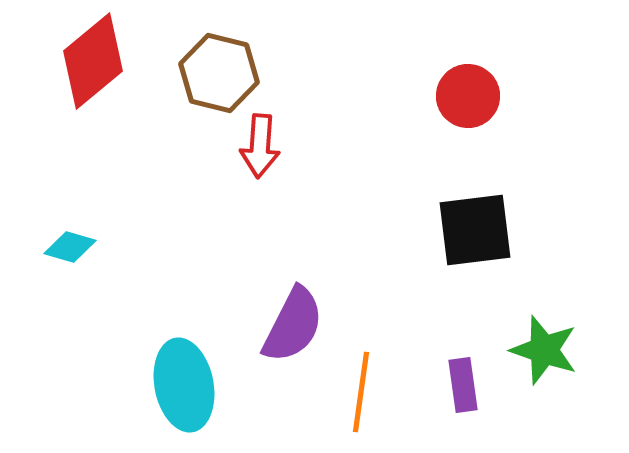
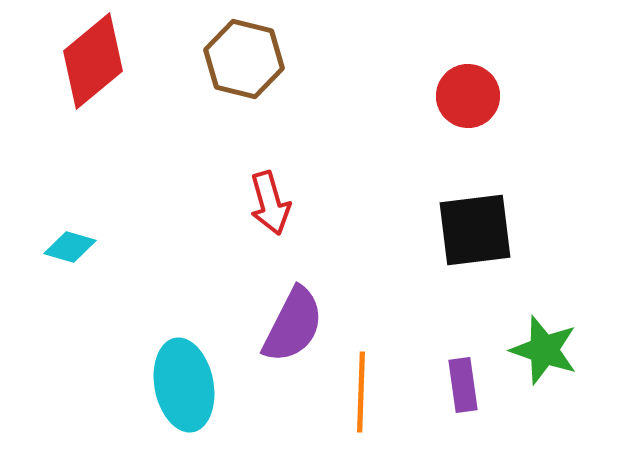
brown hexagon: moved 25 px right, 14 px up
red arrow: moved 10 px right, 57 px down; rotated 20 degrees counterclockwise
orange line: rotated 6 degrees counterclockwise
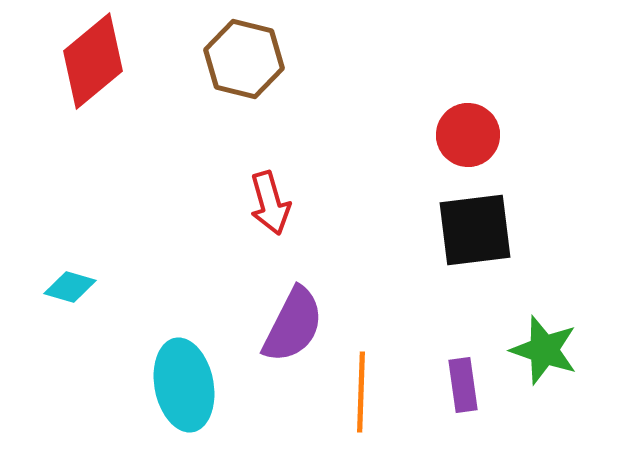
red circle: moved 39 px down
cyan diamond: moved 40 px down
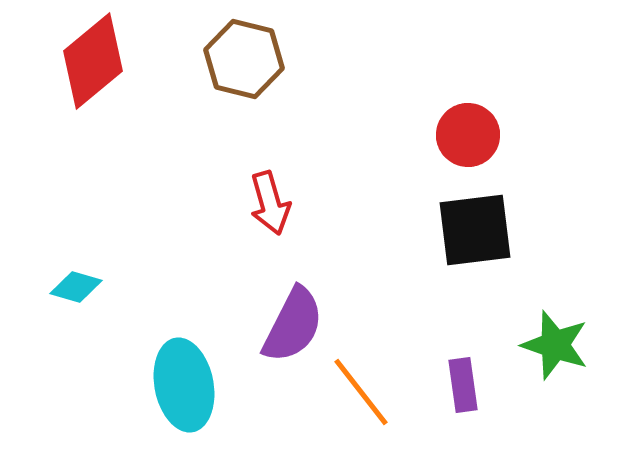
cyan diamond: moved 6 px right
green star: moved 11 px right, 5 px up
orange line: rotated 40 degrees counterclockwise
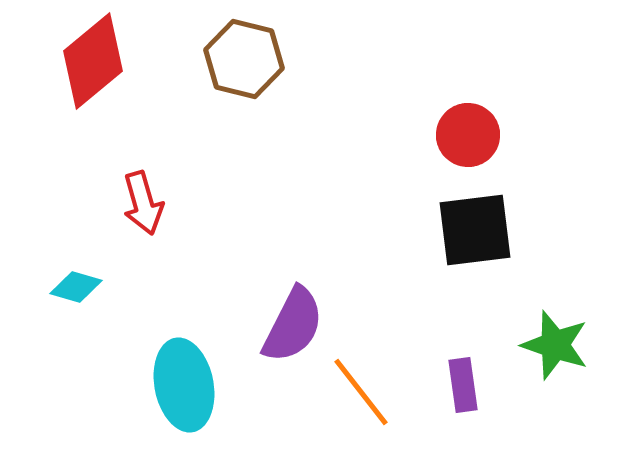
red arrow: moved 127 px left
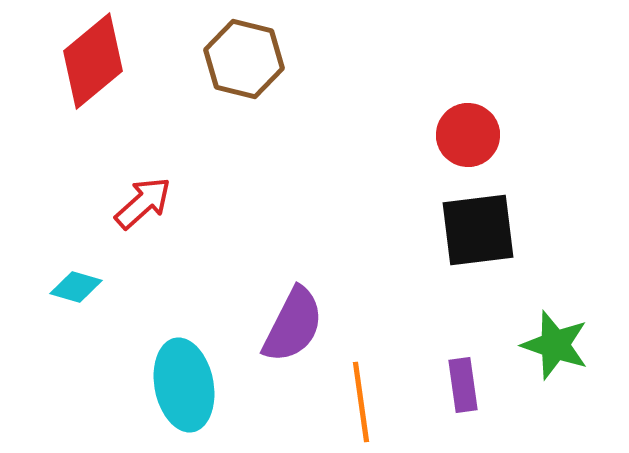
red arrow: rotated 116 degrees counterclockwise
black square: moved 3 px right
orange line: moved 10 px down; rotated 30 degrees clockwise
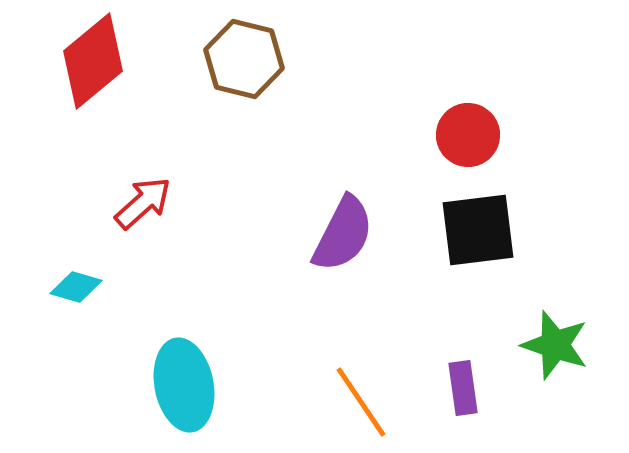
purple semicircle: moved 50 px right, 91 px up
purple rectangle: moved 3 px down
orange line: rotated 26 degrees counterclockwise
